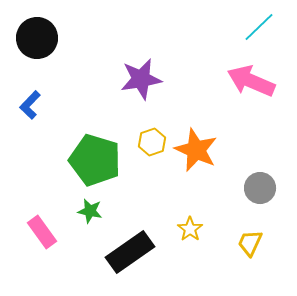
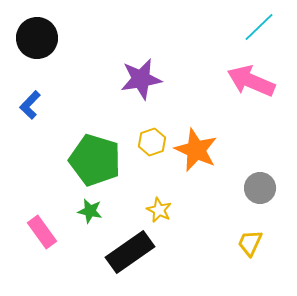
yellow star: moved 31 px left, 19 px up; rotated 10 degrees counterclockwise
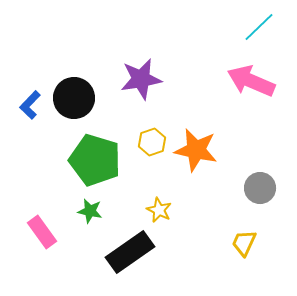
black circle: moved 37 px right, 60 px down
orange star: rotated 12 degrees counterclockwise
yellow trapezoid: moved 6 px left
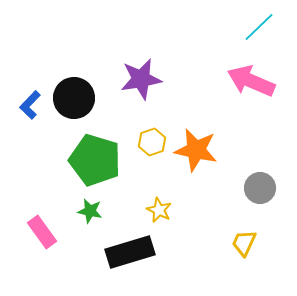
black rectangle: rotated 18 degrees clockwise
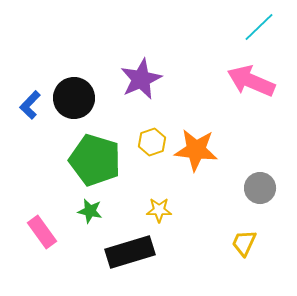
purple star: rotated 15 degrees counterclockwise
orange star: rotated 6 degrees counterclockwise
yellow star: rotated 25 degrees counterclockwise
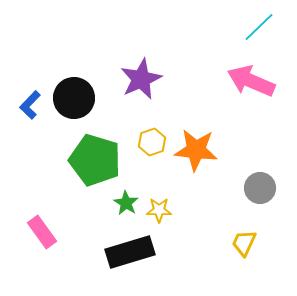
green star: moved 36 px right, 8 px up; rotated 20 degrees clockwise
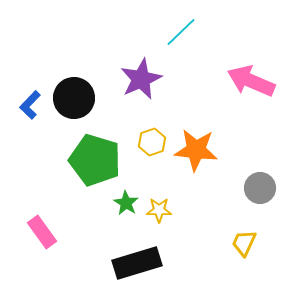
cyan line: moved 78 px left, 5 px down
black rectangle: moved 7 px right, 11 px down
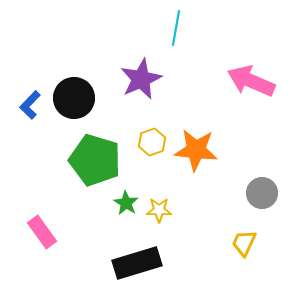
cyan line: moved 5 px left, 4 px up; rotated 36 degrees counterclockwise
gray circle: moved 2 px right, 5 px down
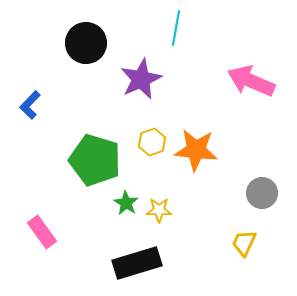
black circle: moved 12 px right, 55 px up
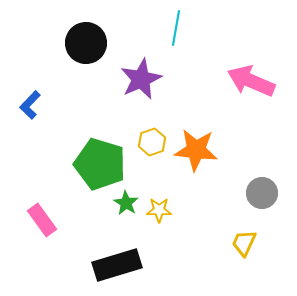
green pentagon: moved 5 px right, 4 px down
pink rectangle: moved 12 px up
black rectangle: moved 20 px left, 2 px down
